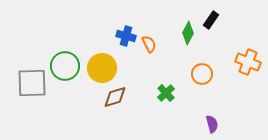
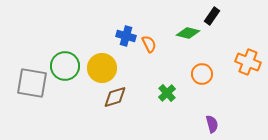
black rectangle: moved 1 px right, 4 px up
green diamond: rotated 75 degrees clockwise
gray square: rotated 12 degrees clockwise
green cross: moved 1 px right
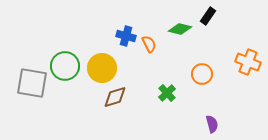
black rectangle: moved 4 px left
green diamond: moved 8 px left, 4 px up
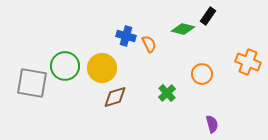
green diamond: moved 3 px right
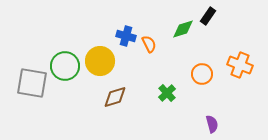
green diamond: rotated 30 degrees counterclockwise
orange cross: moved 8 px left, 3 px down
yellow circle: moved 2 px left, 7 px up
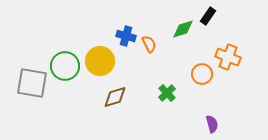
orange cross: moved 12 px left, 8 px up
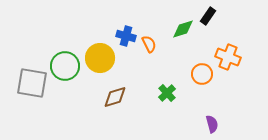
yellow circle: moved 3 px up
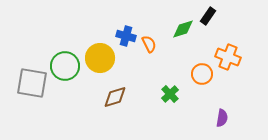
green cross: moved 3 px right, 1 px down
purple semicircle: moved 10 px right, 6 px up; rotated 24 degrees clockwise
